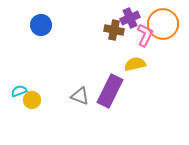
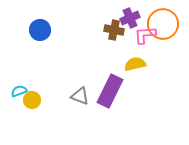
blue circle: moved 1 px left, 5 px down
pink L-shape: rotated 120 degrees counterclockwise
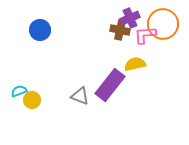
brown cross: moved 6 px right
purple rectangle: moved 6 px up; rotated 12 degrees clockwise
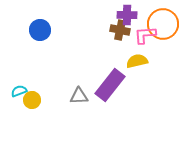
purple cross: moved 3 px left, 3 px up; rotated 24 degrees clockwise
yellow semicircle: moved 2 px right, 3 px up
gray triangle: moved 1 px left; rotated 24 degrees counterclockwise
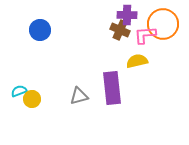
brown cross: rotated 12 degrees clockwise
purple rectangle: moved 2 px right, 3 px down; rotated 44 degrees counterclockwise
gray triangle: rotated 12 degrees counterclockwise
yellow circle: moved 1 px up
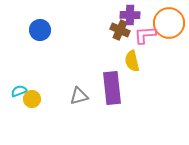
purple cross: moved 3 px right
orange circle: moved 6 px right, 1 px up
yellow semicircle: moved 5 px left; rotated 90 degrees counterclockwise
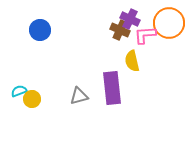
purple cross: moved 4 px down; rotated 24 degrees clockwise
